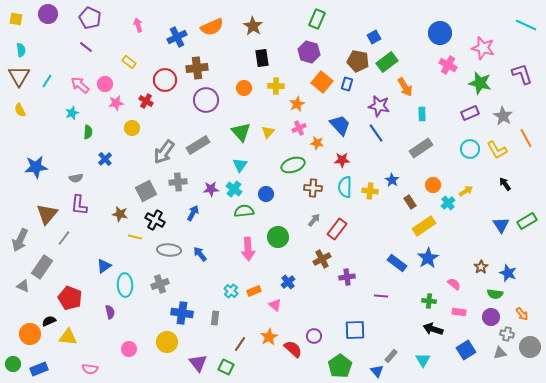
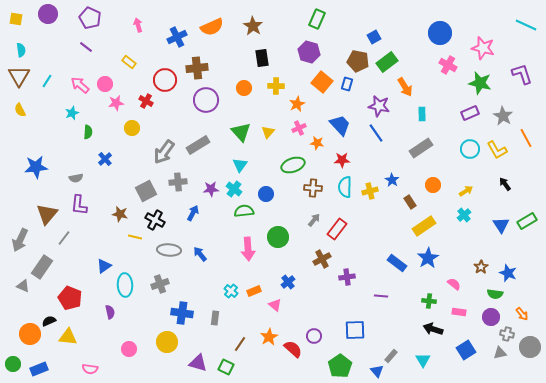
yellow cross at (370, 191): rotated 21 degrees counterclockwise
cyan cross at (448, 203): moved 16 px right, 12 px down
purple triangle at (198, 363): rotated 36 degrees counterclockwise
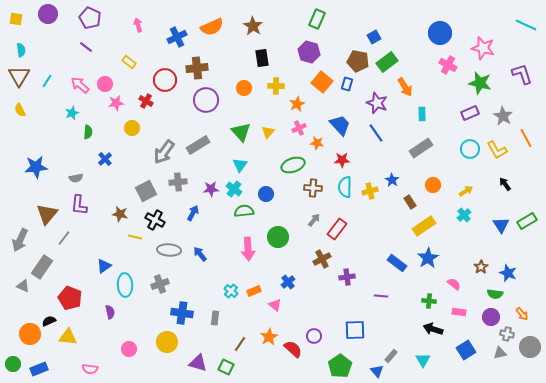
purple star at (379, 106): moved 2 px left, 3 px up; rotated 10 degrees clockwise
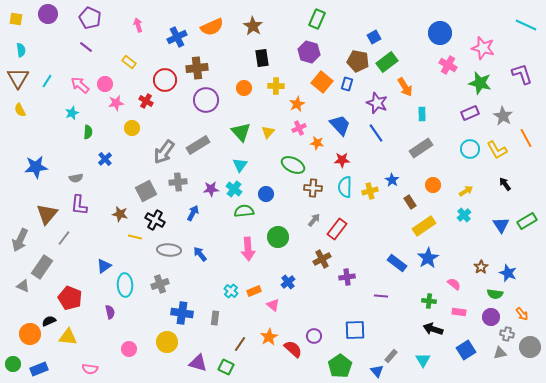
brown triangle at (19, 76): moved 1 px left, 2 px down
green ellipse at (293, 165): rotated 45 degrees clockwise
pink triangle at (275, 305): moved 2 px left
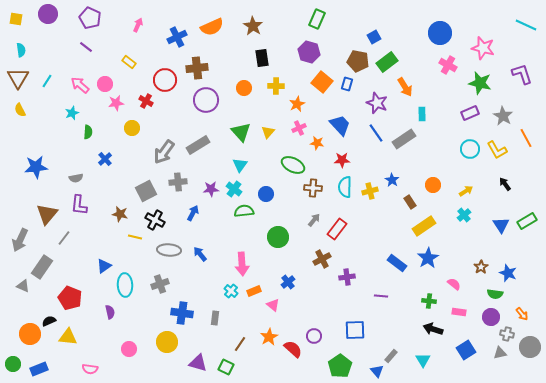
pink arrow at (138, 25): rotated 40 degrees clockwise
gray rectangle at (421, 148): moved 17 px left, 9 px up
pink arrow at (248, 249): moved 6 px left, 15 px down
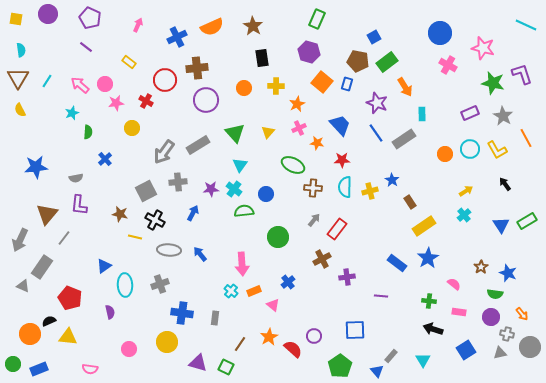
green star at (480, 83): moved 13 px right
green triangle at (241, 132): moved 6 px left, 1 px down
orange circle at (433, 185): moved 12 px right, 31 px up
